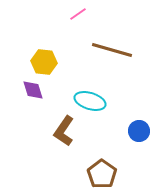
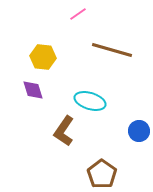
yellow hexagon: moved 1 px left, 5 px up
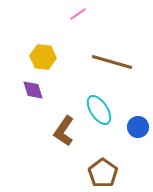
brown line: moved 12 px down
cyan ellipse: moved 9 px right, 9 px down; rotated 40 degrees clockwise
blue circle: moved 1 px left, 4 px up
brown pentagon: moved 1 px right, 1 px up
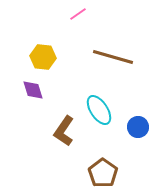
brown line: moved 1 px right, 5 px up
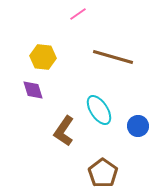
blue circle: moved 1 px up
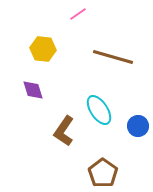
yellow hexagon: moved 8 px up
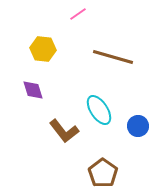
brown L-shape: rotated 72 degrees counterclockwise
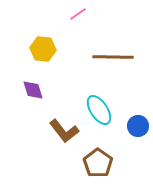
brown line: rotated 15 degrees counterclockwise
brown pentagon: moved 5 px left, 10 px up
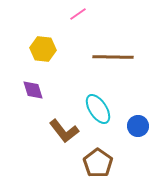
cyan ellipse: moved 1 px left, 1 px up
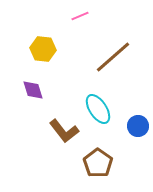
pink line: moved 2 px right, 2 px down; rotated 12 degrees clockwise
brown line: rotated 42 degrees counterclockwise
